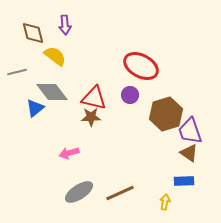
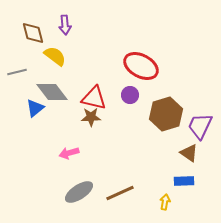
purple trapezoid: moved 10 px right, 5 px up; rotated 44 degrees clockwise
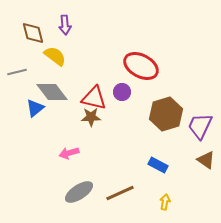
purple circle: moved 8 px left, 3 px up
brown triangle: moved 17 px right, 7 px down
blue rectangle: moved 26 px left, 16 px up; rotated 30 degrees clockwise
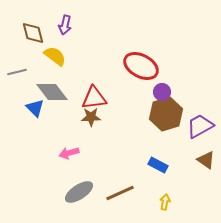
purple arrow: rotated 18 degrees clockwise
purple circle: moved 40 px right
red triangle: rotated 20 degrees counterclockwise
blue triangle: rotated 36 degrees counterclockwise
purple trapezoid: rotated 36 degrees clockwise
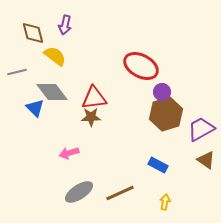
purple trapezoid: moved 1 px right, 3 px down
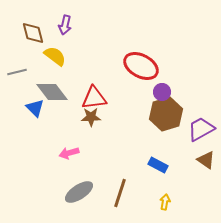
brown line: rotated 48 degrees counterclockwise
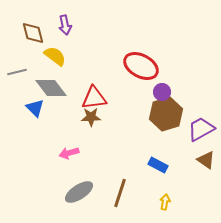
purple arrow: rotated 24 degrees counterclockwise
gray diamond: moved 1 px left, 4 px up
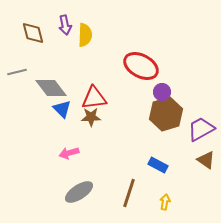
yellow semicircle: moved 30 px right, 21 px up; rotated 55 degrees clockwise
blue triangle: moved 27 px right, 1 px down
brown line: moved 9 px right
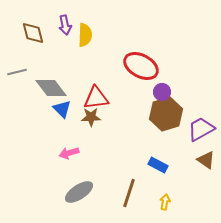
red triangle: moved 2 px right
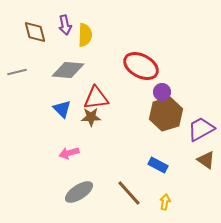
brown diamond: moved 2 px right, 1 px up
gray diamond: moved 17 px right, 18 px up; rotated 48 degrees counterclockwise
brown line: rotated 60 degrees counterclockwise
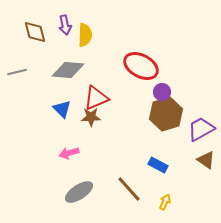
red triangle: rotated 16 degrees counterclockwise
brown line: moved 4 px up
yellow arrow: rotated 14 degrees clockwise
